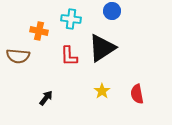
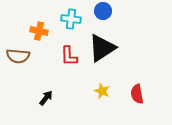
blue circle: moved 9 px left
yellow star: rotated 14 degrees counterclockwise
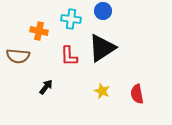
black arrow: moved 11 px up
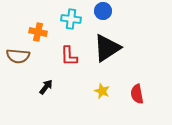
orange cross: moved 1 px left, 1 px down
black triangle: moved 5 px right
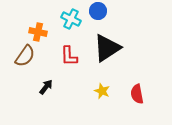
blue circle: moved 5 px left
cyan cross: rotated 18 degrees clockwise
brown semicircle: moved 7 px right; rotated 60 degrees counterclockwise
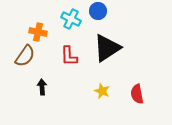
black arrow: moved 4 px left; rotated 42 degrees counterclockwise
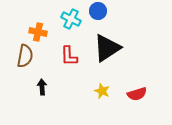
brown semicircle: rotated 25 degrees counterclockwise
red semicircle: rotated 96 degrees counterclockwise
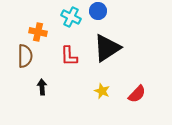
cyan cross: moved 2 px up
brown semicircle: rotated 10 degrees counterclockwise
red semicircle: rotated 30 degrees counterclockwise
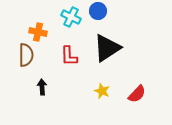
brown semicircle: moved 1 px right, 1 px up
